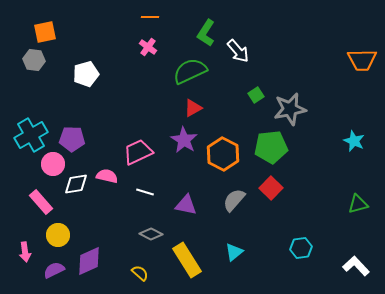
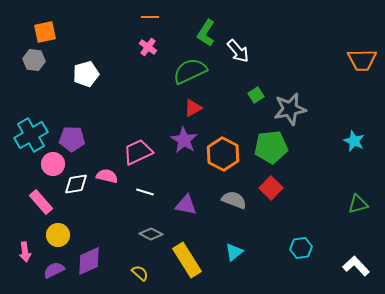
gray semicircle: rotated 70 degrees clockwise
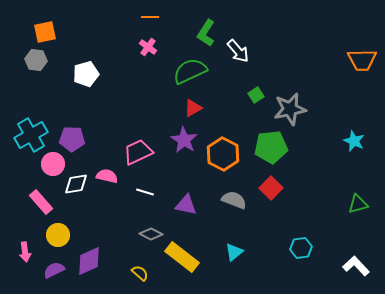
gray hexagon: moved 2 px right
yellow rectangle: moved 5 px left, 3 px up; rotated 20 degrees counterclockwise
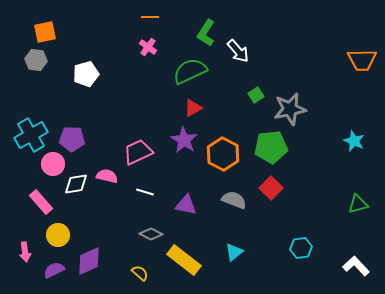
yellow rectangle: moved 2 px right, 3 px down
